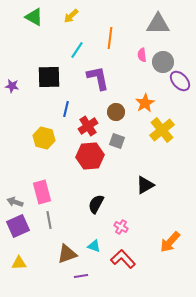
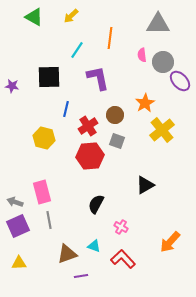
brown circle: moved 1 px left, 3 px down
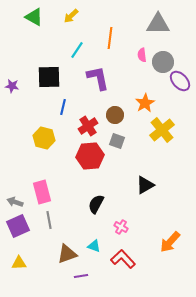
blue line: moved 3 px left, 2 px up
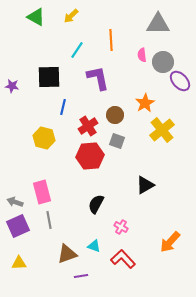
green triangle: moved 2 px right
orange line: moved 1 px right, 2 px down; rotated 10 degrees counterclockwise
